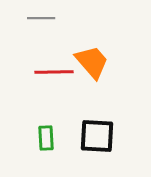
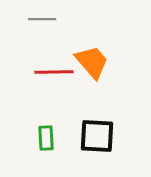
gray line: moved 1 px right, 1 px down
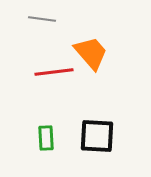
gray line: rotated 8 degrees clockwise
orange trapezoid: moved 1 px left, 9 px up
red line: rotated 6 degrees counterclockwise
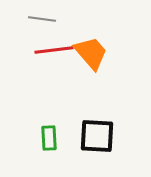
red line: moved 22 px up
green rectangle: moved 3 px right
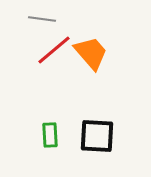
red line: rotated 33 degrees counterclockwise
green rectangle: moved 1 px right, 3 px up
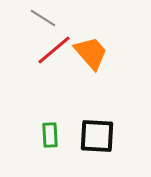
gray line: moved 1 px right, 1 px up; rotated 24 degrees clockwise
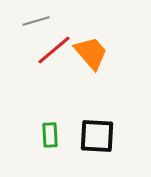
gray line: moved 7 px left, 3 px down; rotated 48 degrees counterclockwise
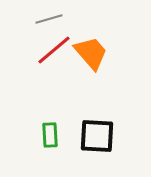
gray line: moved 13 px right, 2 px up
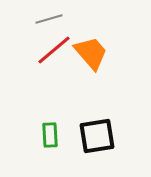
black square: rotated 12 degrees counterclockwise
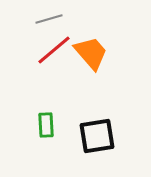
green rectangle: moved 4 px left, 10 px up
